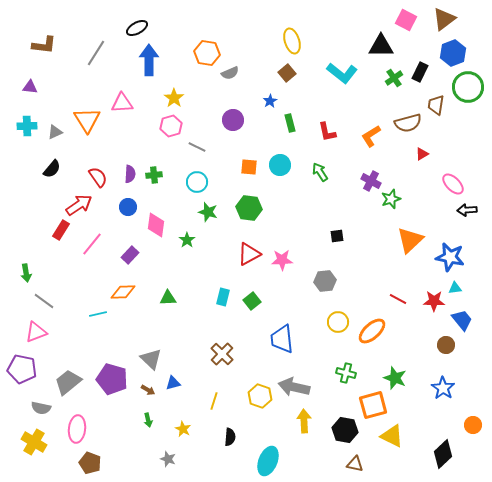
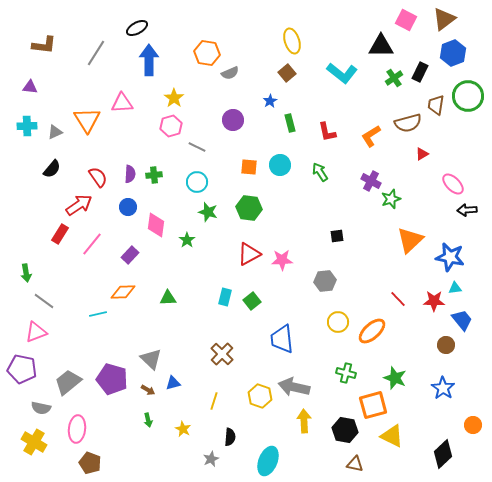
green circle at (468, 87): moved 9 px down
red rectangle at (61, 230): moved 1 px left, 4 px down
cyan rectangle at (223, 297): moved 2 px right
red line at (398, 299): rotated 18 degrees clockwise
gray star at (168, 459): moved 43 px right; rotated 28 degrees clockwise
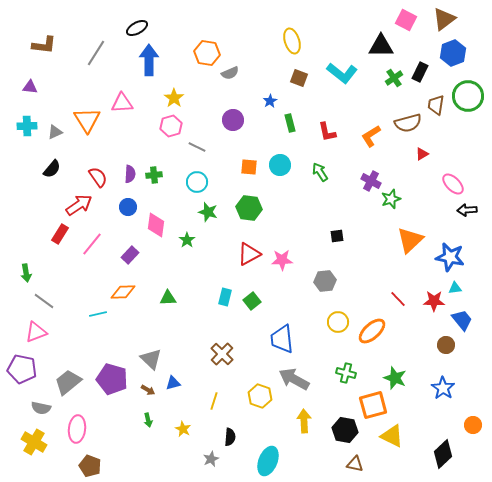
brown square at (287, 73): moved 12 px right, 5 px down; rotated 30 degrees counterclockwise
gray arrow at (294, 387): moved 8 px up; rotated 16 degrees clockwise
brown pentagon at (90, 463): moved 3 px down
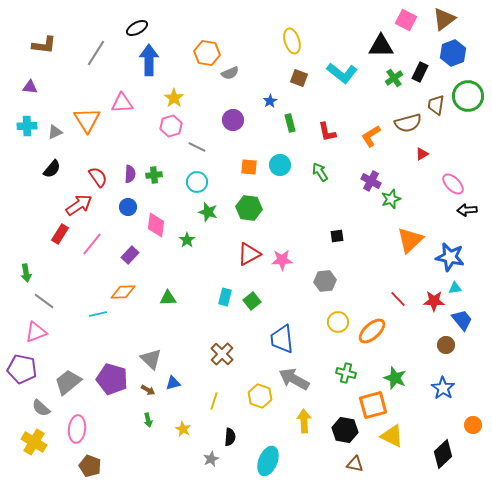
gray semicircle at (41, 408): rotated 30 degrees clockwise
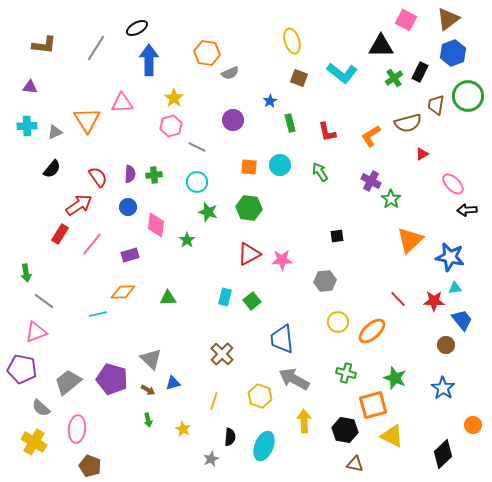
brown triangle at (444, 19): moved 4 px right
gray line at (96, 53): moved 5 px up
green star at (391, 199): rotated 18 degrees counterclockwise
purple rectangle at (130, 255): rotated 30 degrees clockwise
cyan ellipse at (268, 461): moved 4 px left, 15 px up
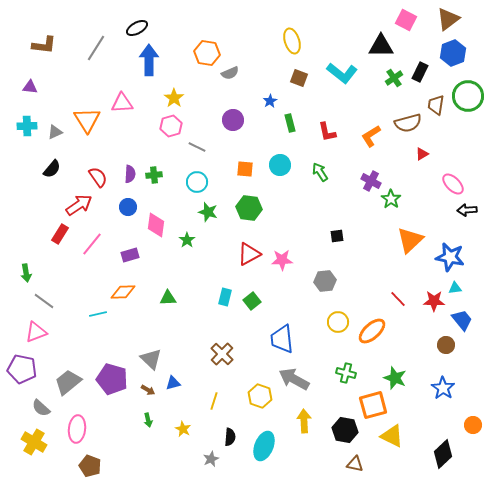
orange square at (249, 167): moved 4 px left, 2 px down
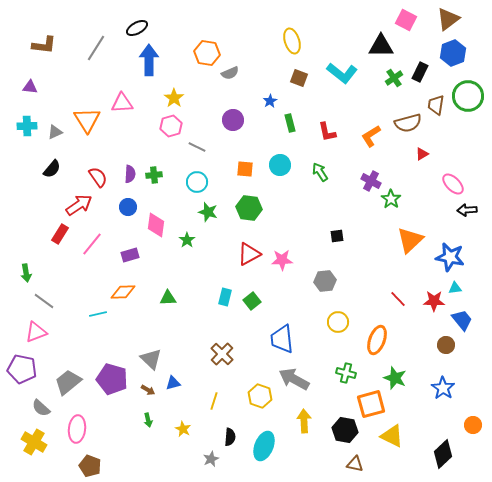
orange ellipse at (372, 331): moved 5 px right, 9 px down; rotated 28 degrees counterclockwise
orange square at (373, 405): moved 2 px left, 1 px up
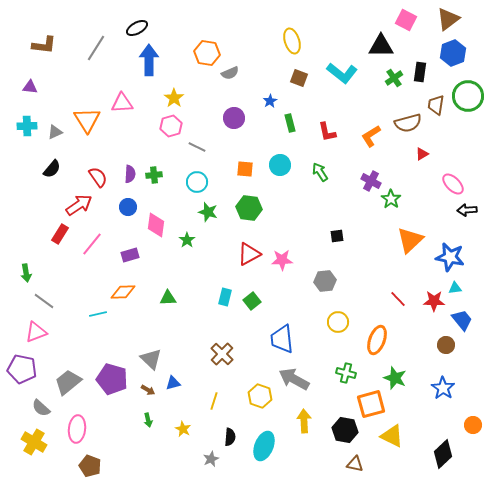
black rectangle at (420, 72): rotated 18 degrees counterclockwise
purple circle at (233, 120): moved 1 px right, 2 px up
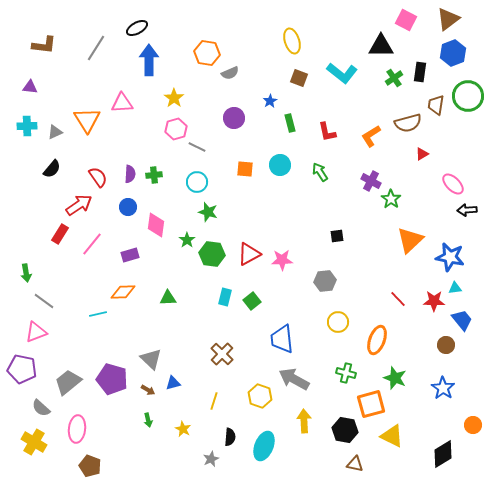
pink hexagon at (171, 126): moved 5 px right, 3 px down
green hexagon at (249, 208): moved 37 px left, 46 px down
black diamond at (443, 454): rotated 12 degrees clockwise
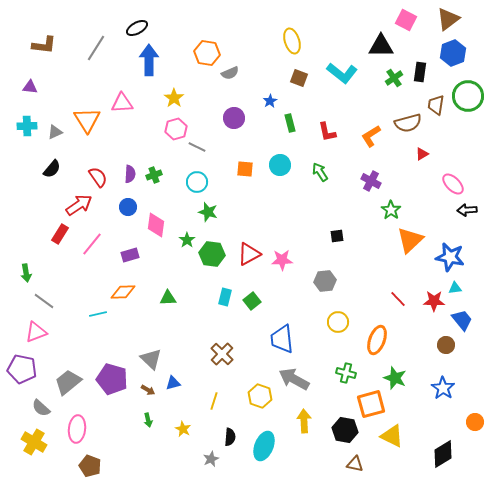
green cross at (154, 175): rotated 14 degrees counterclockwise
green star at (391, 199): moved 11 px down
orange circle at (473, 425): moved 2 px right, 3 px up
